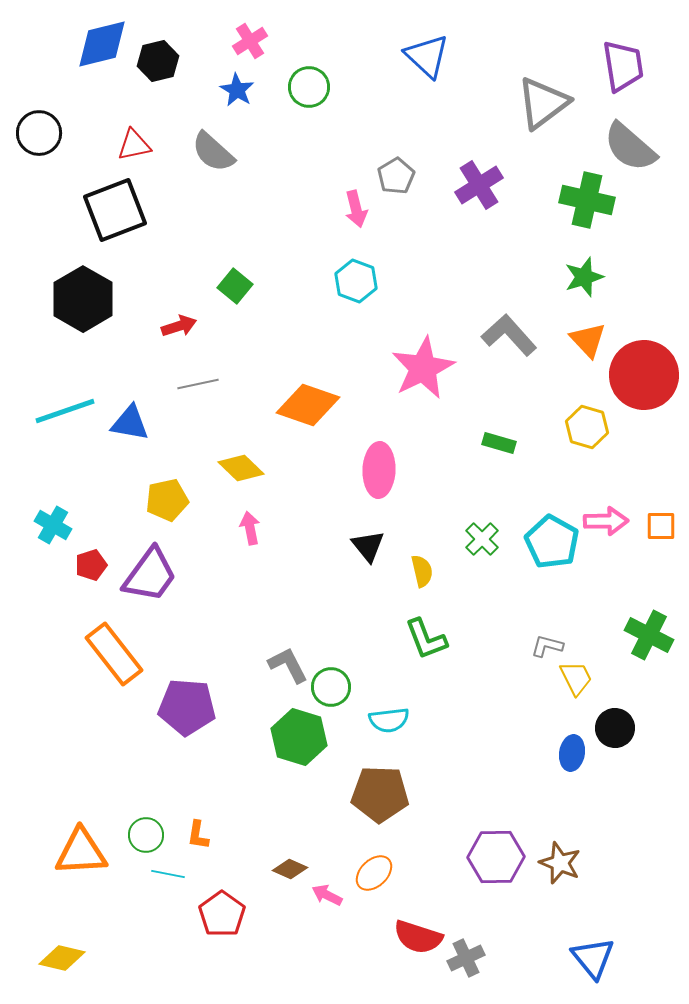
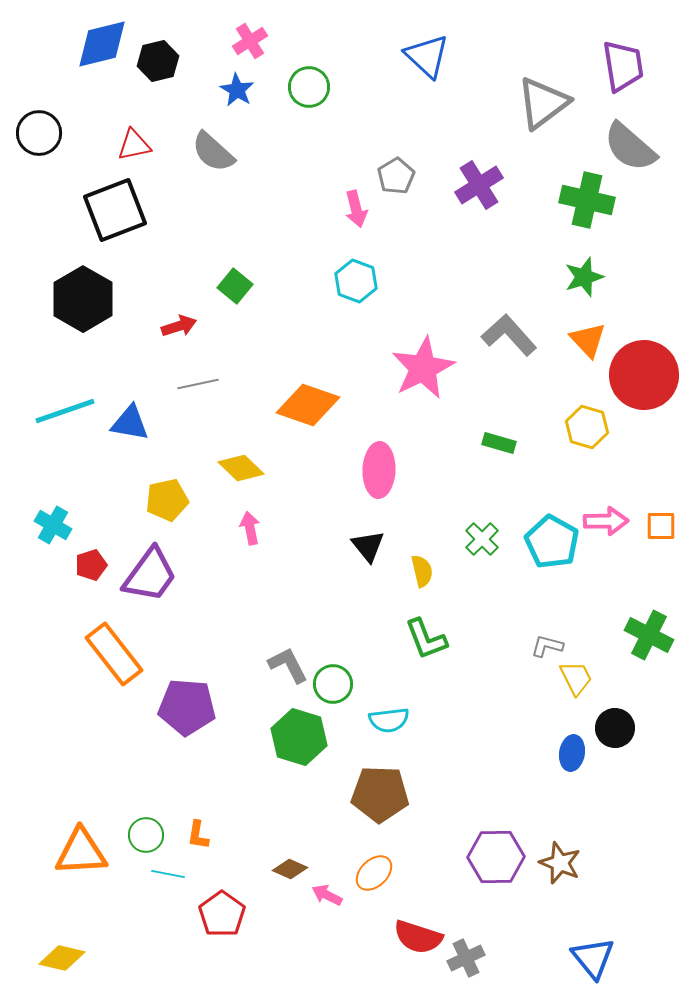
green circle at (331, 687): moved 2 px right, 3 px up
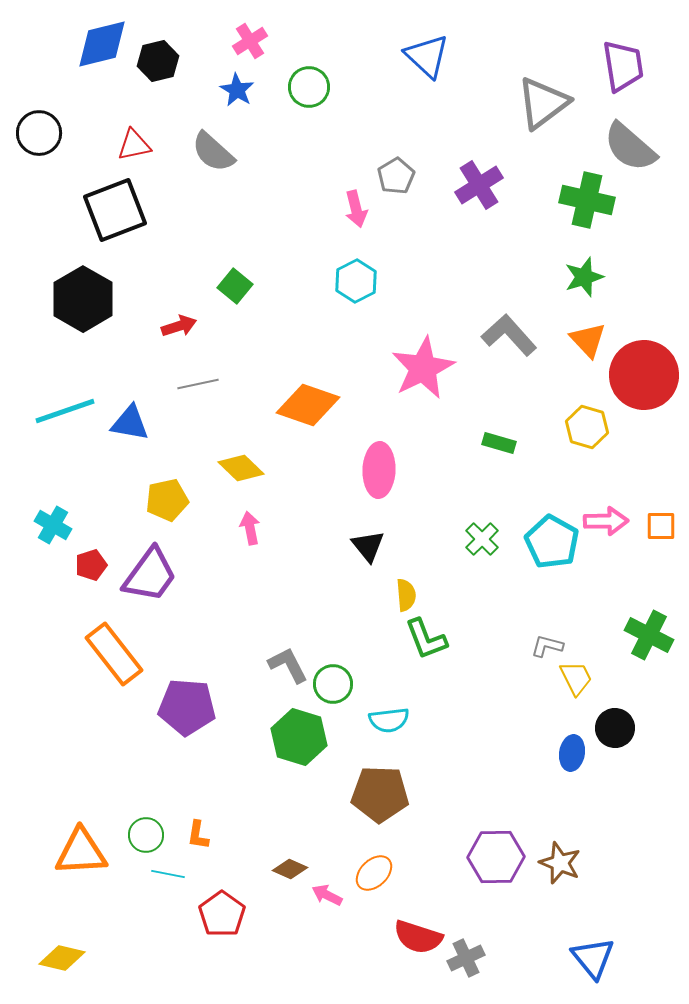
cyan hexagon at (356, 281): rotated 12 degrees clockwise
yellow semicircle at (422, 571): moved 16 px left, 24 px down; rotated 8 degrees clockwise
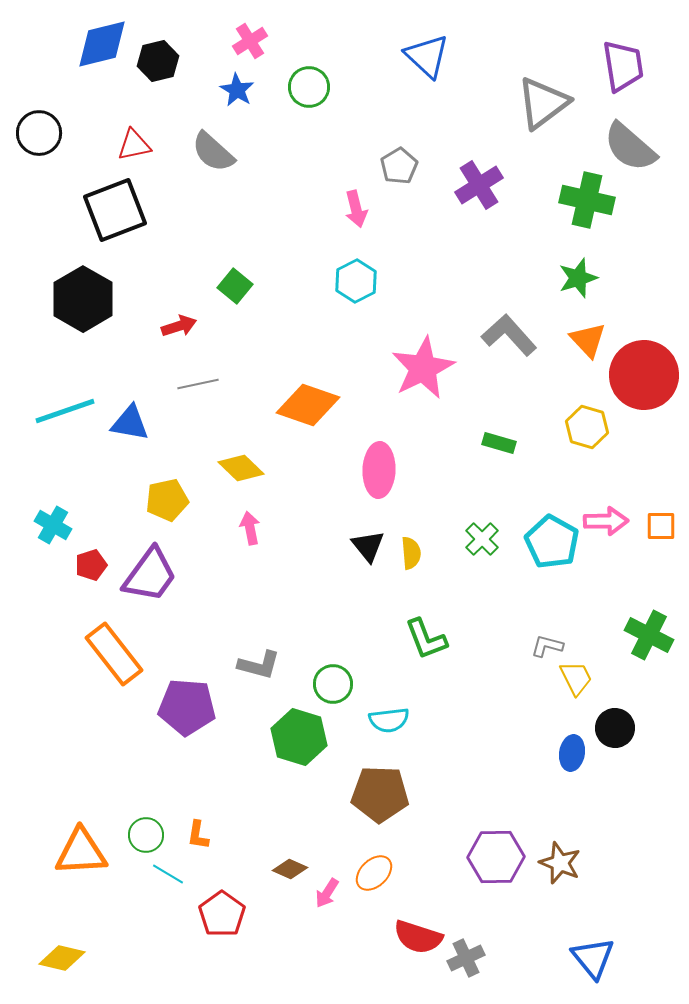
gray pentagon at (396, 176): moved 3 px right, 10 px up
green star at (584, 277): moved 6 px left, 1 px down
yellow semicircle at (406, 595): moved 5 px right, 42 px up
gray L-shape at (288, 665): moved 29 px left; rotated 132 degrees clockwise
cyan line at (168, 874): rotated 20 degrees clockwise
pink arrow at (327, 895): moved 2 px up; rotated 84 degrees counterclockwise
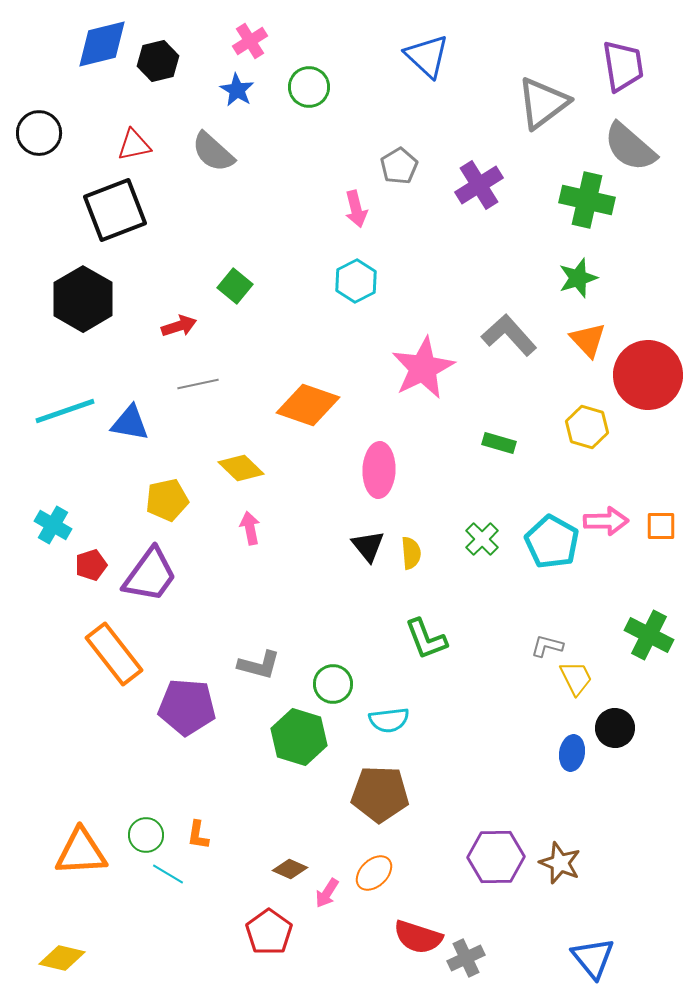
red circle at (644, 375): moved 4 px right
red pentagon at (222, 914): moved 47 px right, 18 px down
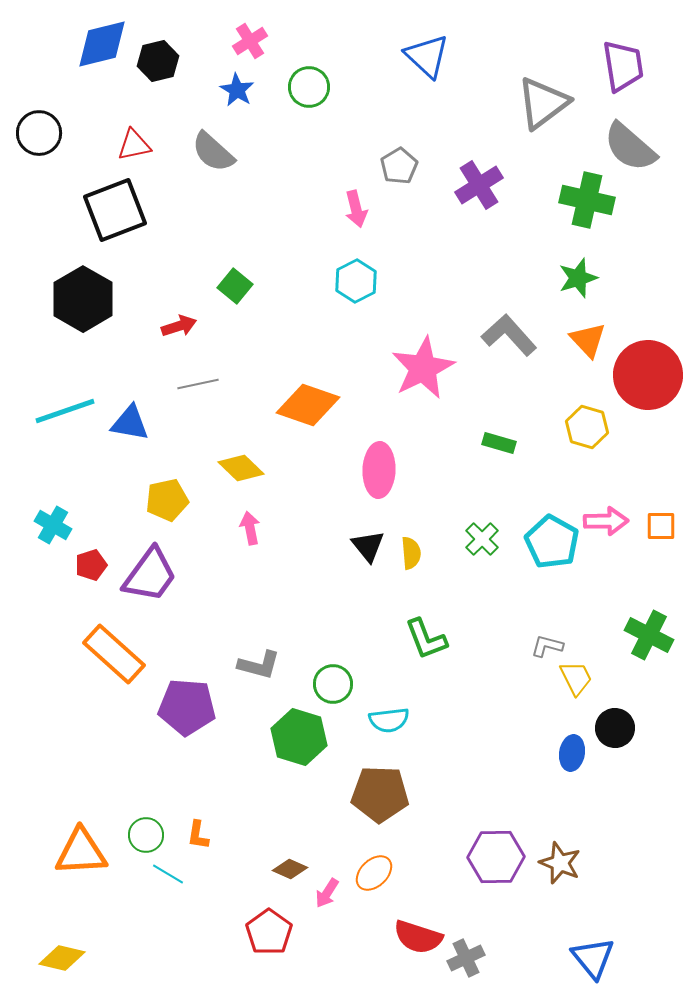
orange rectangle at (114, 654): rotated 10 degrees counterclockwise
